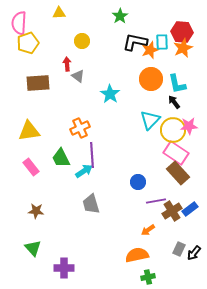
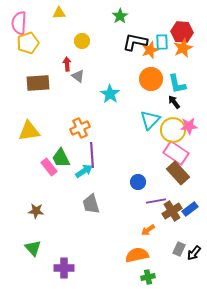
pink rectangle at (31, 167): moved 18 px right
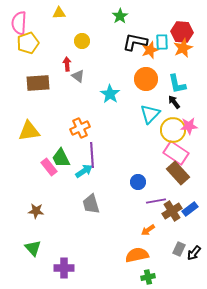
orange circle at (151, 79): moved 5 px left
cyan triangle at (150, 120): moved 6 px up
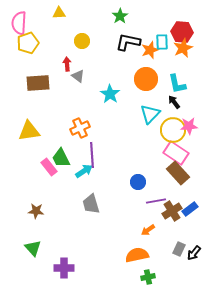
black L-shape at (135, 42): moved 7 px left
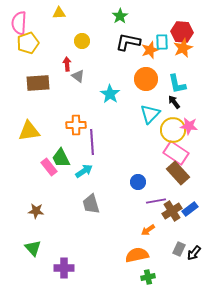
pink star at (189, 126): rotated 12 degrees clockwise
orange cross at (80, 128): moved 4 px left, 3 px up; rotated 24 degrees clockwise
purple line at (92, 155): moved 13 px up
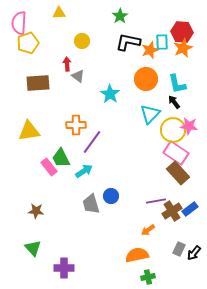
purple line at (92, 142): rotated 40 degrees clockwise
blue circle at (138, 182): moved 27 px left, 14 px down
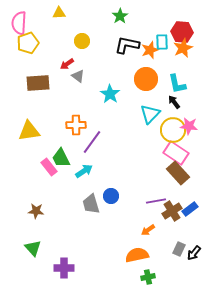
black L-shape at (128, 42): moved 1 px left, 3 px down
red arrow at (67, 64): rotated 120 degrees counterclockwise
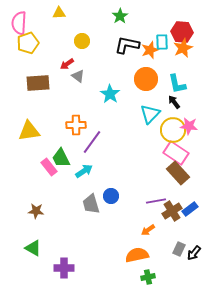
green triangle at (33, 248): rotated 18 degrees counterclockwise
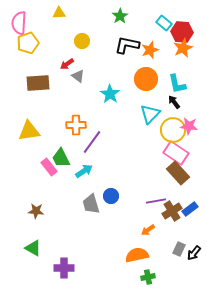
cyan rectangle at (162, 42): moved 2 px right, 19 px up; rotated 49 degrees counterclockwise
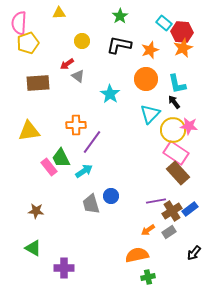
black L-shape at (127, 45): moved 8 px left
gray rectangle at (179, 249): moved 10 px left, 17 px up; rotated 32 degrees clockwise
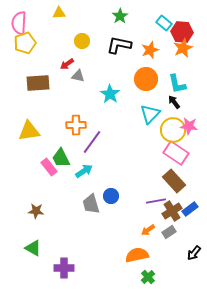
yellow pentagon at (28, 43): moved 3 px left
gray triangle at (78, 76): rotated 24 degrees counterclockwise
brown rectangle at (178, 173): moved 4 px left, 8 px down
green cross at (148, 277): rotated 32 degrees counterclockwise
